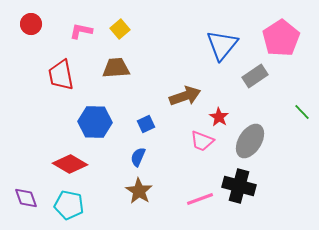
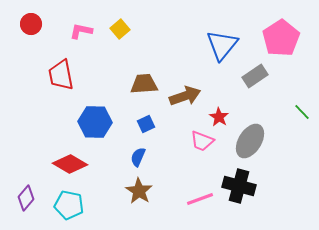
brown trapezoid: moved 28 px right, 16 px down
purple diamond: rotated 60 degrees clockwise
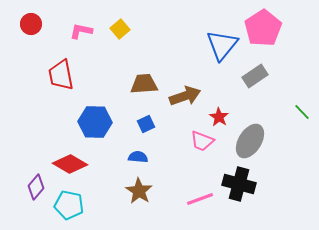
pink pentagon: moved 18 px left, 10 px up
blue semicircle: rotated 72 degrees clockwise
black cross: moved 2 px up
purple diamond: moved 10 px right, 11 px up
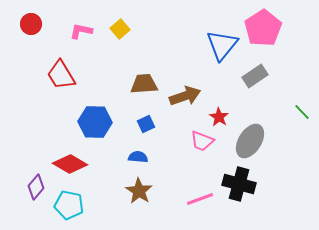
red trapezoid: rotated 20 degrees counterclockwise
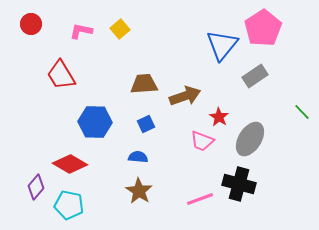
gray ellipse: moved 2 px up
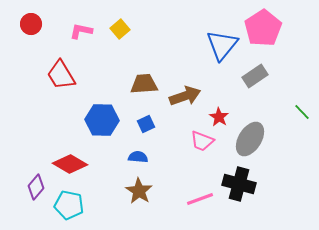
blue hexagon: moved 7 px right, 2 px up
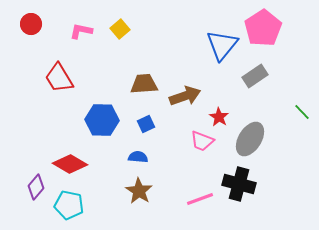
red trapezoid: moved 2 px left, 3 px down
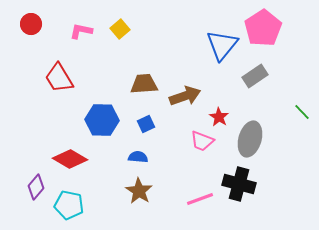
gray ellipse: rotated 16 degrees counterclockwise
red diamond: moved 5 px up
